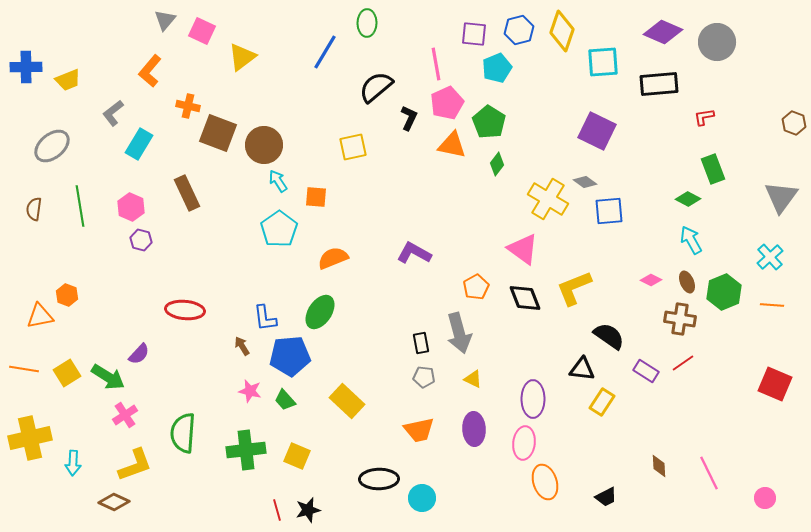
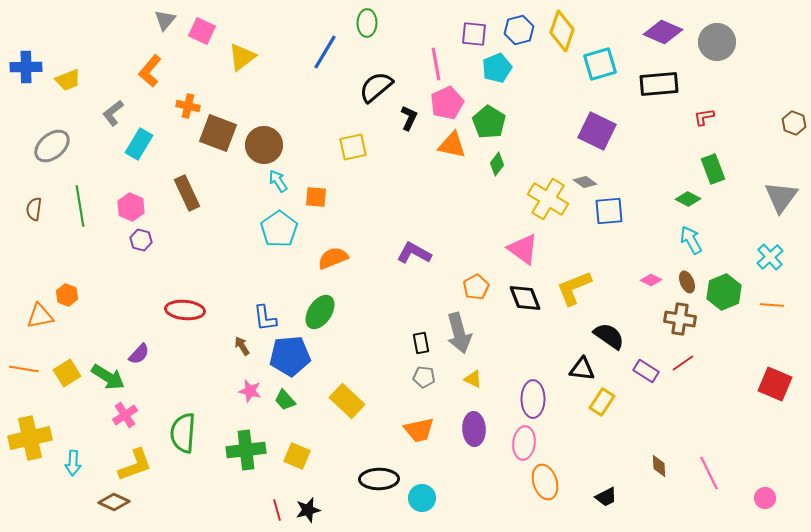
cyan square at (603, 62): moved 3 px left, 2 px down; rotated 12 degrees counterclockwise
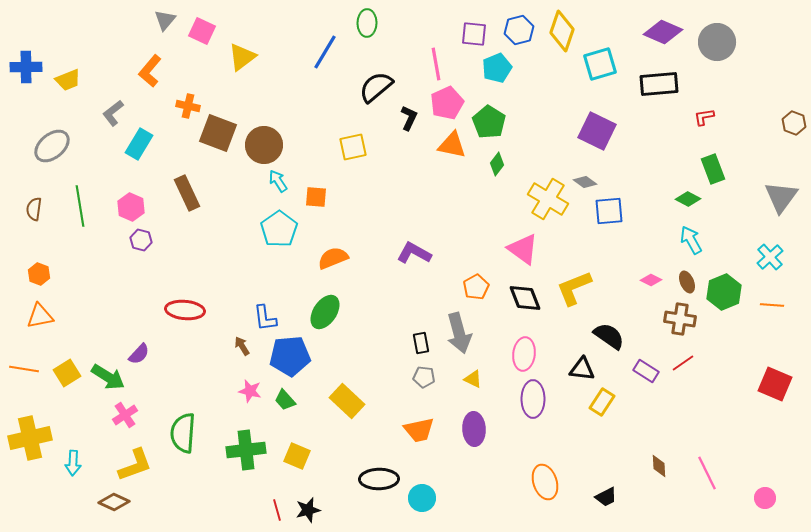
orange hexagon at (67, 295): moved 28 px left, 21 px up
green ellipse at (320, 312): moved 5 px right
pink ellipse at (524, 443): moved 89 px up
pink line at (709, 473): moved 2 px left
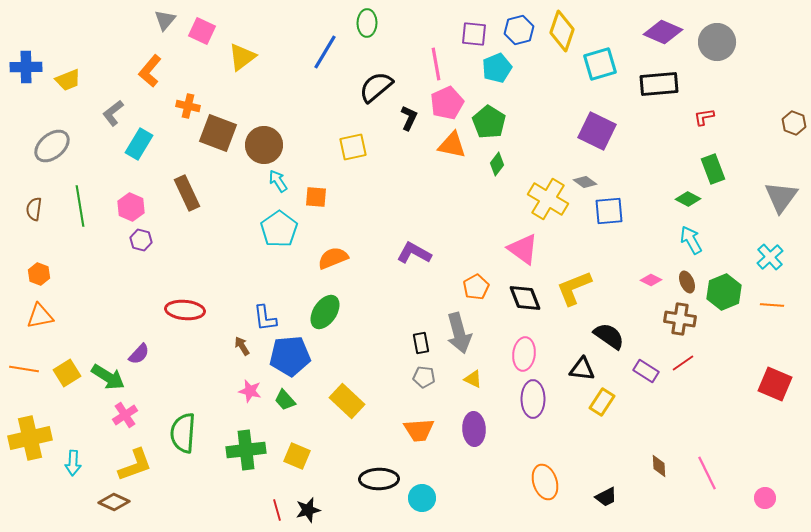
orange trapezoid at (419, 430): rotated 8 degrees clockwise
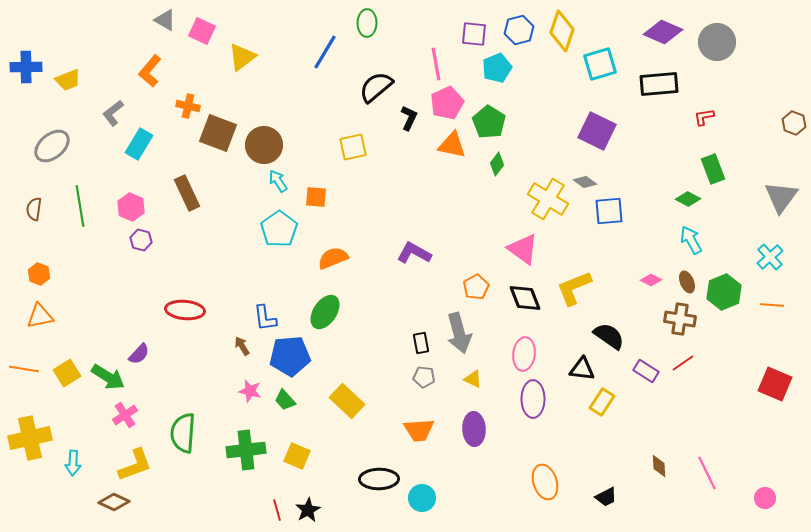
gray triangle at (165, 20): rotated 40 degrees counterclockwise
black star at (308, 510): rotated 15 degrees counterclockwise
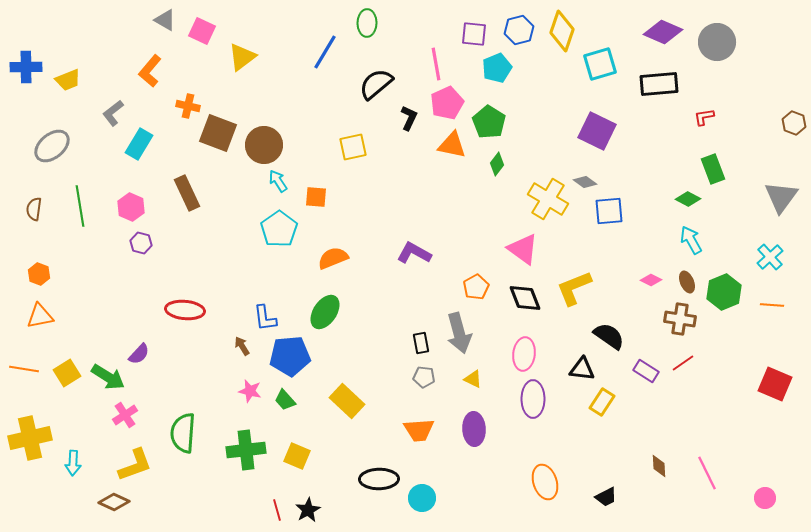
black semicircle at (376, 87): moved 3 px up
purple hexagon at (141, 240): moved 3 px down
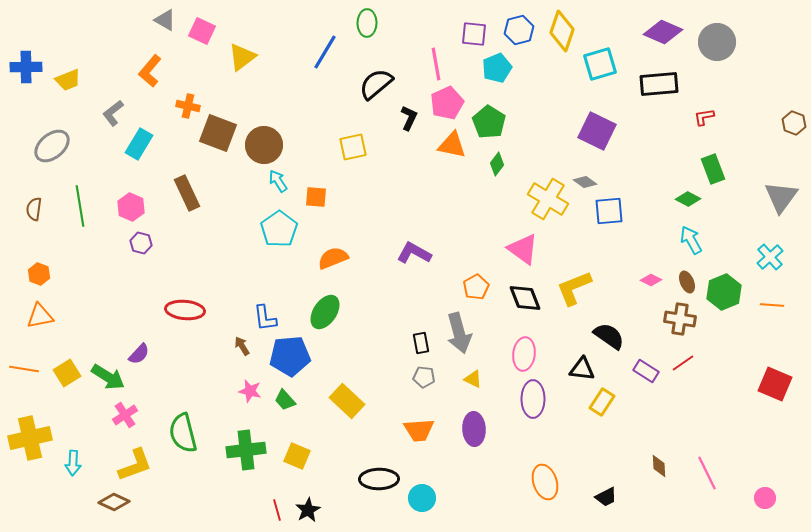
green semicircle at (183, 433): rotated 18 degrees counterclockwise
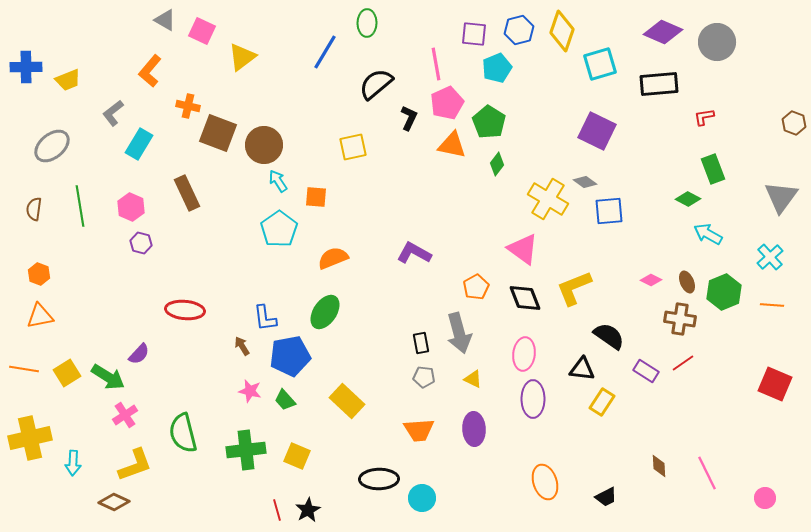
cyan arrow at (691, 240): moved 17 px right, 6 px up; rotated 32 degrees counterclockwise
blue pentagon at (290, 356): rotated 6 degrees counterclockwise
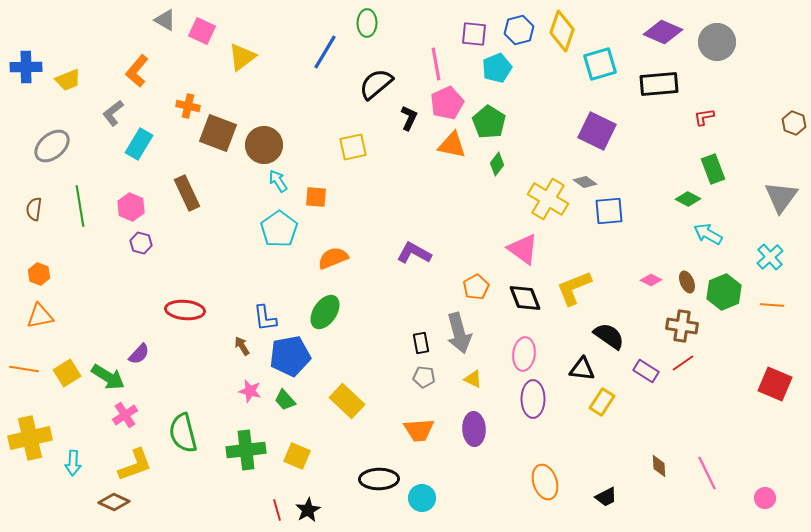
orange L-shape at (150, 71): moved 13 px left
brown cross at (680, 319): moved 2 px right, 7 px down
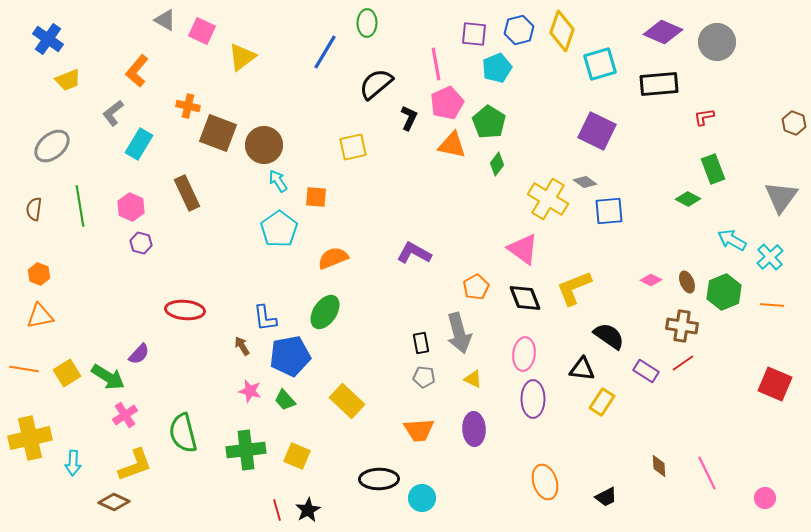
blue cross at (26, 67): moved 22 px right, 28 px up; rotated 36 degrees clockwise
cyan arrow at (708, 234): moved 24 px right, 6 px down
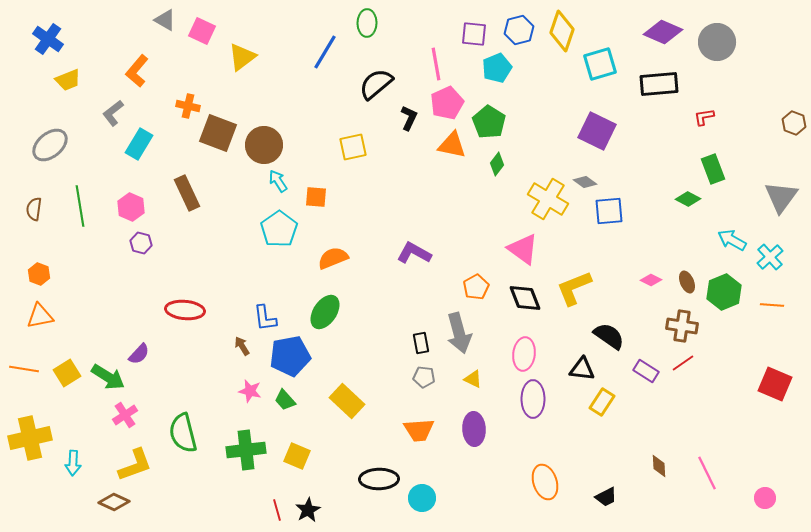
gray ellipse at (52, 146): moved 2 px left, 1 px up
